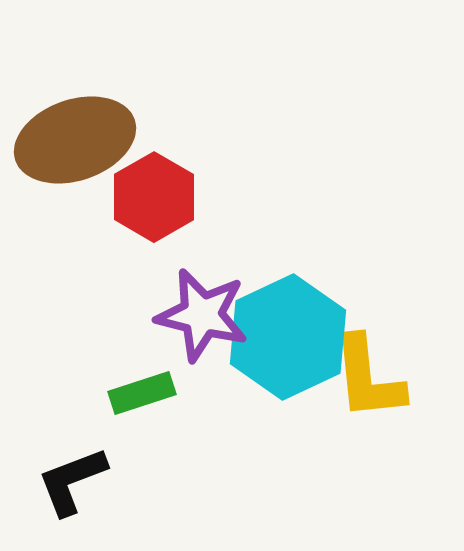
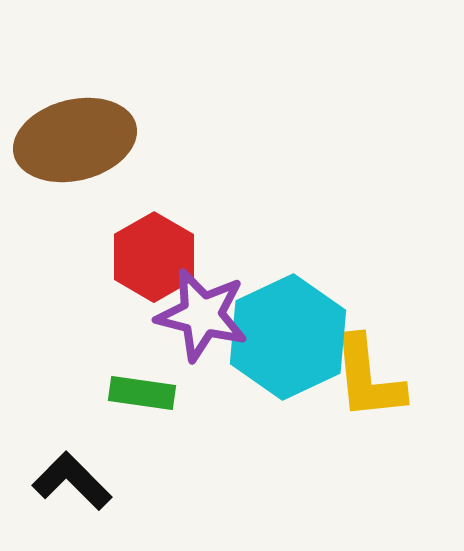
brown ellipse: rotated 5 degrees clockwise
red hexagon: moved 60 px down
green rectangle: rotated 26 degrees clockwise
black L-shape: rotated 66 degrees clockwise
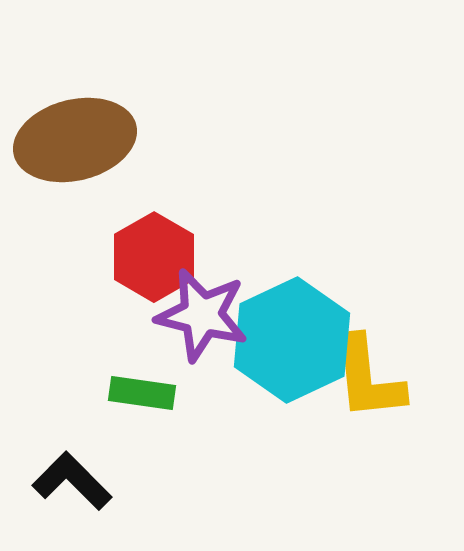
cyan hexagon: moved 4 px right, 3 px down
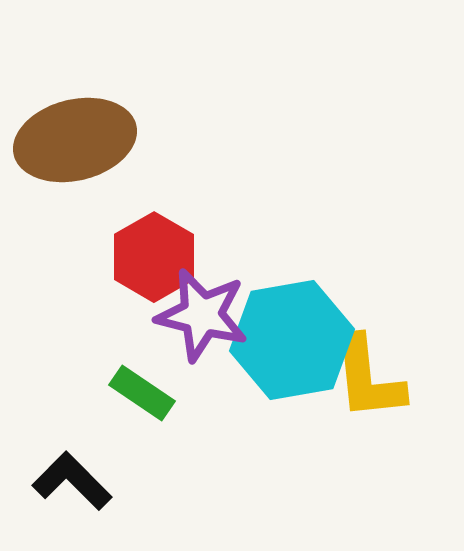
cyan hexagon: rotated 15 degrees clockwise
green rectangle: rotated 26 degrees clockwise
